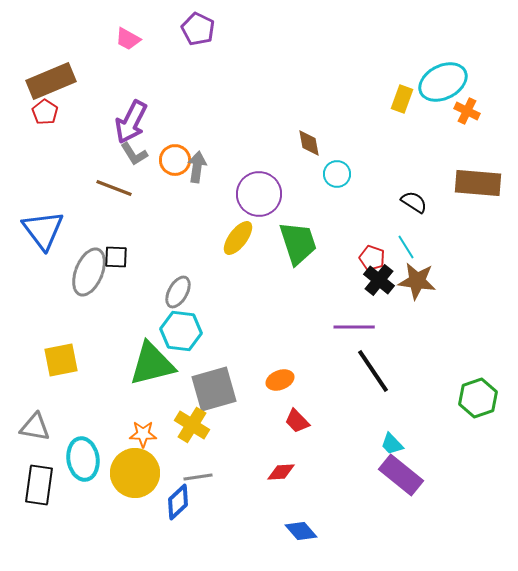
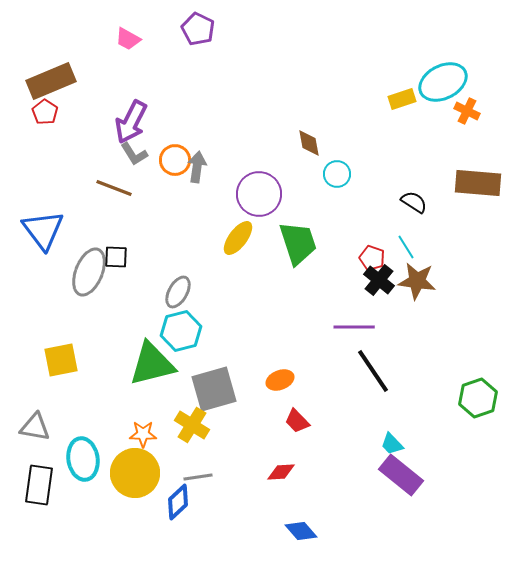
yellow rectangle at (402, 99): rotated 52 degrees clockwise
cyan hexagon at (181, 331): rotated 21 degrees counterclockwise
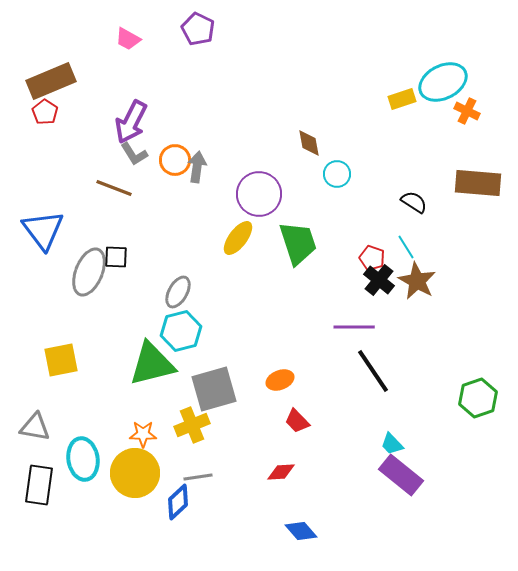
brown star at (417, 281): rotated 21 degrees clockwise
yellow cross at (192, 425): rotated 36 degrees clockwise
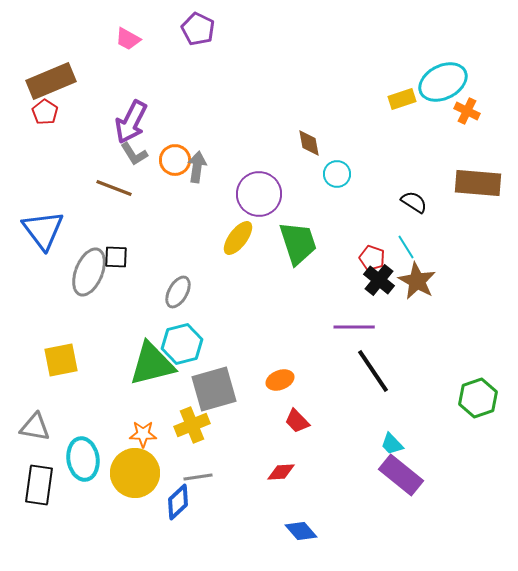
cyan hexagon at (181, 331): moved 1 px right, 13 px down
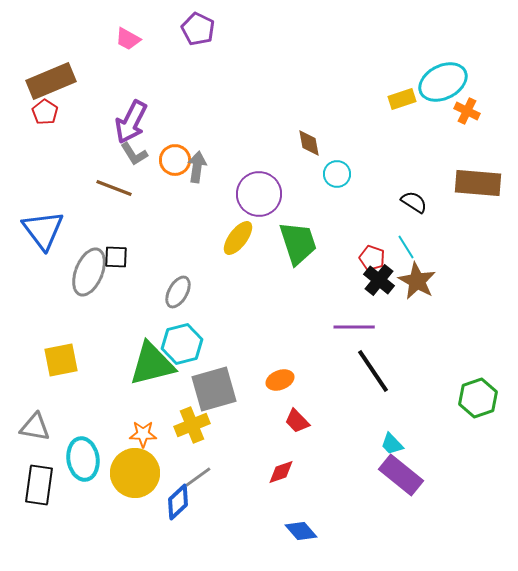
red diamond at (281, 472): rotated 16 degrees counterclockwise
gray line at (198, 477): rotated 28 degrees counterclockwise
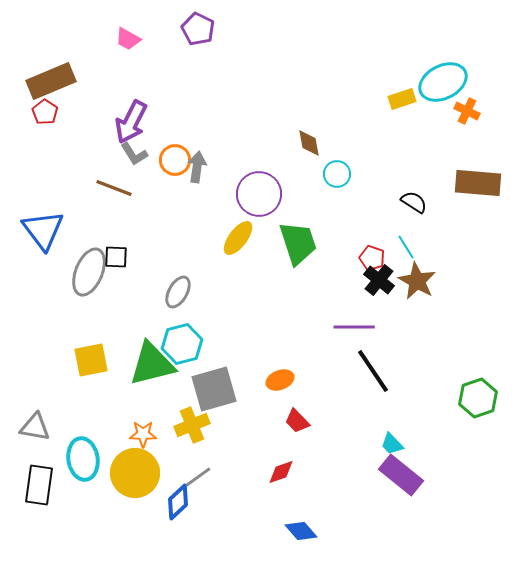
yellow square at (61, 360): moved 30 px right
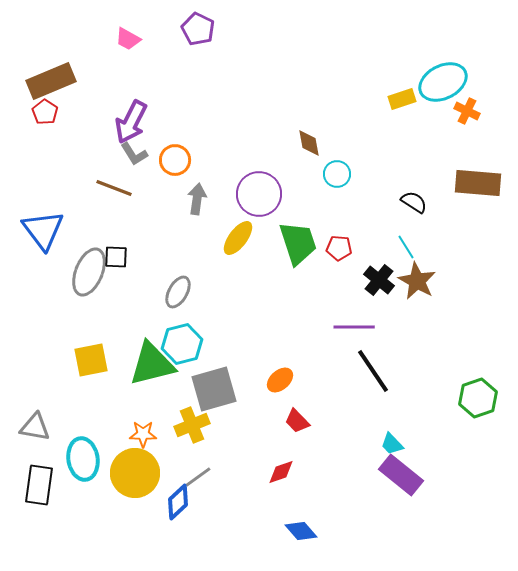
gray arrow at (197, 167): moved 32 px down
red pentagon at (372, 258): moved 33 px left, 10 px up; rotated 15 degrees counterclockwise
orange ellipse at (280, 380): rotated 20 degrees counterclockwise
